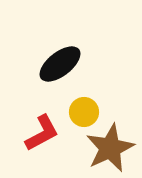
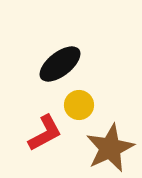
yellow circle: moved 5 px left, 7 px up
red L-shape: moved 3 px right
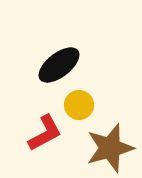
black ellipse: moved 1 px left, 1 px down
brown star: rotated 9 degrees clockwise
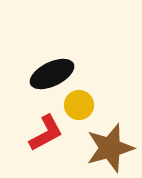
black ellipse: moved 7 px left, 9 px down; rotated 12 degrees clockwise
red L-shape: moved 1 px right
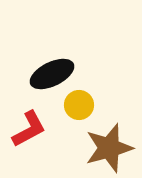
red L-shape: moved 17 px left, 4 px up
brown star: moved 1 px left
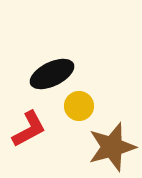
yellow circle: moved 1 px down
brown star: moved 3 px right, 1 px up
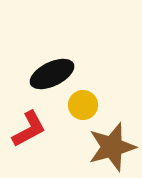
yellow circle: moved 4 px right, 1 px up
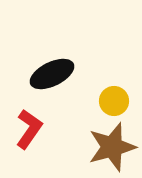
yellow circle: moved 31 px right, 4 px up
red L-shape: rotated 27 degrees counterclockwise
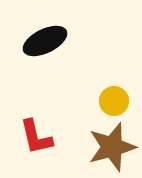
black ellipse: moved 7 px left, 33 px up
red L-shape: moved 7 px right, 8 px down; rotated 132 degrees clockwise
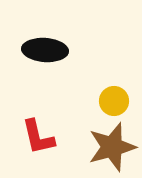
black ellipse: moved 9 px down; rotated 30 degrees clockwise
red L-shape: moved 2 px right
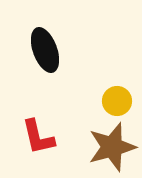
black ellipse: rotated 66 degrees clockwise
yellow circle: moved 3 px right
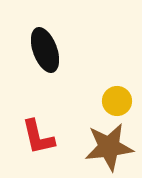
brown star: moved 3 px left; rotated 9 degrees clockwise
